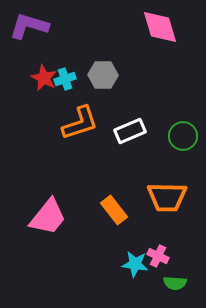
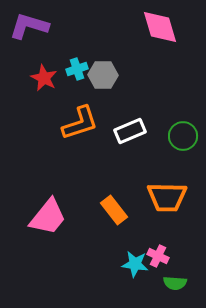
cyan cross: moved 12 px right, 10 px up
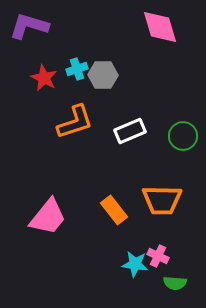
orange L-shape: moved 5 px left, 1 px up
orange trapezoid: moved 5 px left, 3 px down
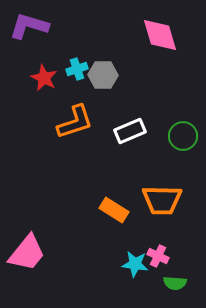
pink diamond: moved 8 px down
orange rectangle: rotated 20 degrees counterclockwise
pink trapezoid: moved 21 px left, 36 px down
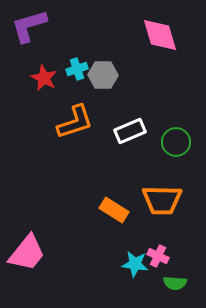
purple L-shape: rotated 33 degrees counterclockwise
green circle: moved 7 px left, 6 px down
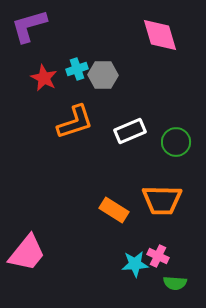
cyan star: rotated 12 degrees counterclockwise
